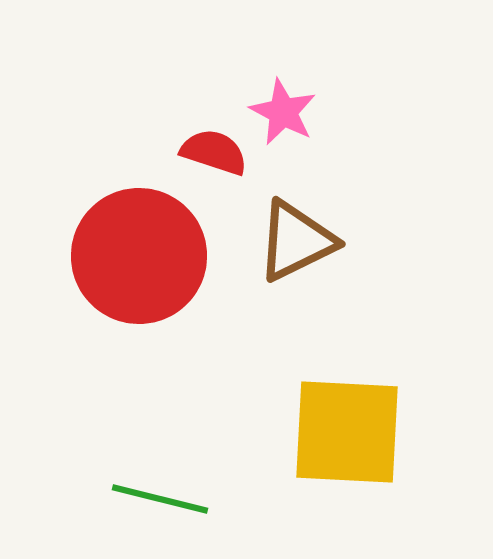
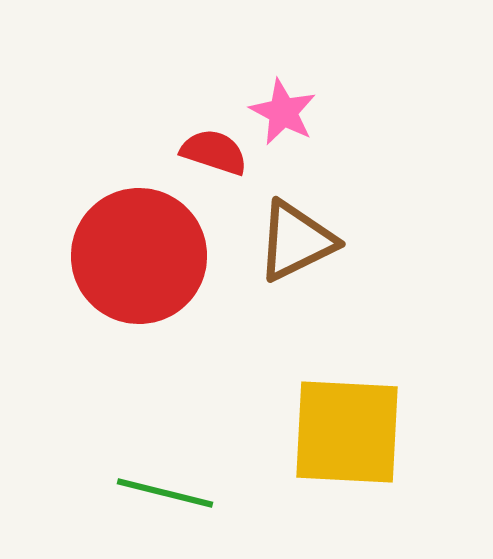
green line: moved 5 px right, 6 px up
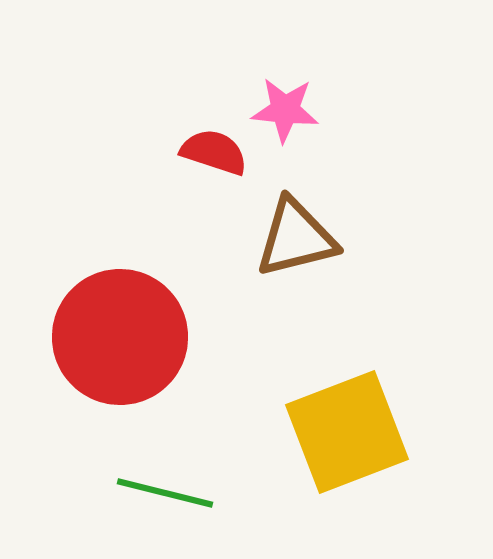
pink star: moved 2 px right, 2 px up; rotated 22 degrees counterclockwise
brown triangle: moved 3 px up; rotated 12 degrees clockwise
red circle: moved 19 px left, 81 px down
yellow square: rotated 24 degrees counterclockwise
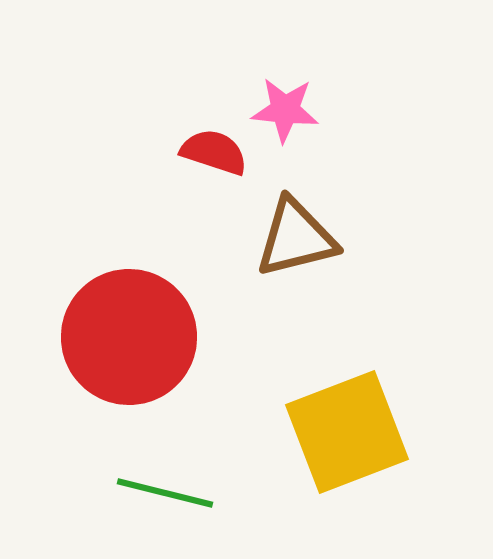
red circle: moved 9 px right
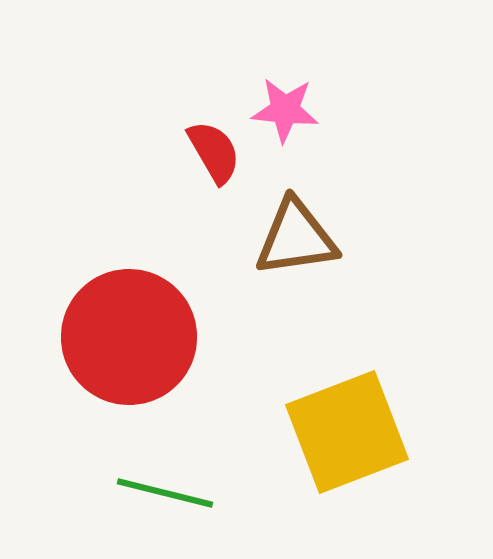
red semicircle: rotated 42 degrees clockwise
brown triangle: rotated 6 degrees clockwise
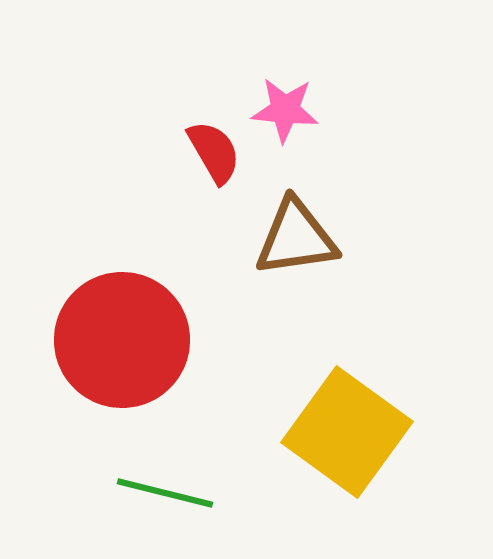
red circle: moved 7 px left, 3 px down
yellow square: rotated 33 degrees counterclockwise
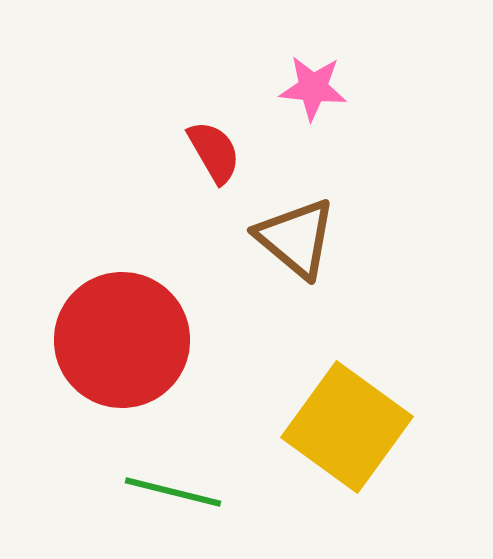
pink star: moved 28 px right, 22 px up
brown triangle: rotated 48 degrees clockwise
yellow square: moved 5 px up
green line: moved 8 px right, 1 px up
